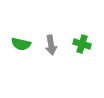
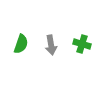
green semicircle: rotated 84 degrees counterclockwise
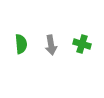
green semicircle: rotated 24 degrees counterclockwise
